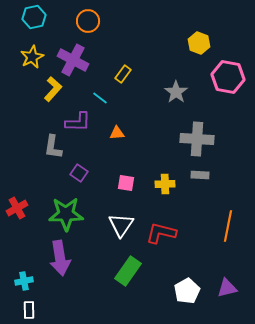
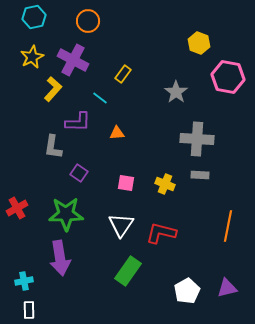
yellow cross: rotated 24 degrees clockwise
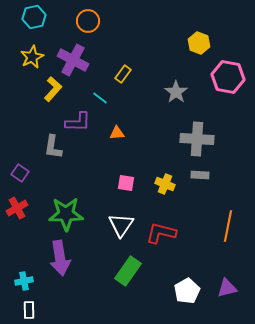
purple square: moved 59 px left
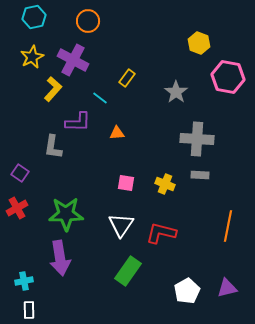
yellow rectangle: moved 4 px right, 4 px down
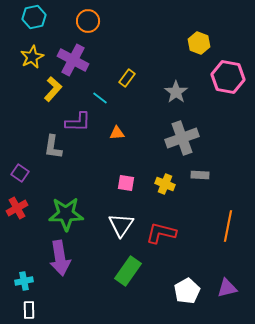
gray cross: moved 15 px left, 1 px up; rotated 24 degrees counterclockwise
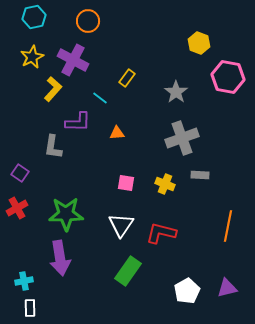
white rectangle: moved 1 px right, 2 px up
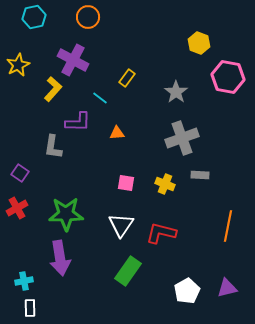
orange circle: moved 4 px up
yellow star: moved 14 px left, 8 px down
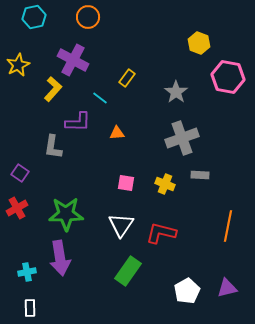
cyan cross: moved 3 px right, 9 px up
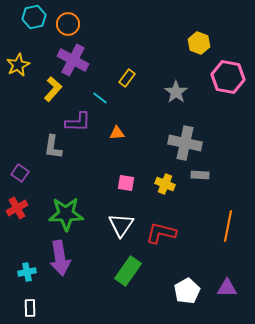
orange circle: moved 20 px left, 7 px down
gray cross: moved 3 px right, 5 px down; rotated 32 degrees clockwise
purple triangle: rotated 15 degrees clockwise
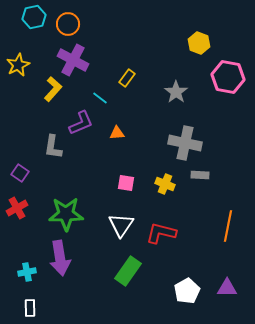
purple L-shape: moved 3 px right, 1 px down; rotated 24 degrees counterclockwise
